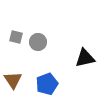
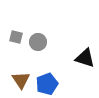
black triangle: rotated 30 degrees clockwise
brown triangle: moved 8 px right
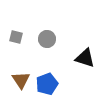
gray circle: moved 9 px right, 3 px up
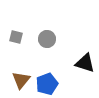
black triangle: moved 5 px down
brown triangle: rotated 12 degrees clockwise
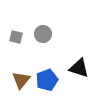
gray circle: moved 4 px left, 5 px up
black triangle: moved 6 px left, 5 px down
blue pentagon: moved 4 px up
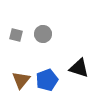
gray square: moved 2 px up
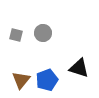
gray circle: moved 1 px up
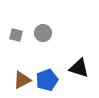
brown triangle: moved 1 px right; rotated 24 degrees clockwise
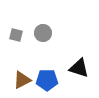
blue pentagon: rotated 20 degrees clockwise
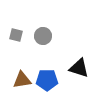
gray circle: moved 3 px down
brown triangle: rotated 18 degrees clockwise
